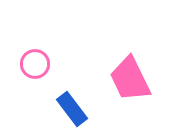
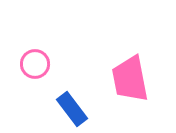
pink trapezoid: rotated 15 degrees clockwise
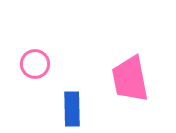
blue rectangle: rotated 36 degrees clockwise
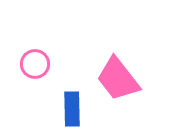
pink trapezoid: moved 12 px left; rotated 27 degrees counterclockwise
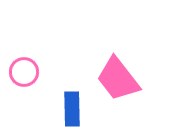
pink circle: moved 11 px left, 8 px down
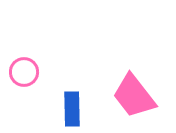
pink trapezoid: moved 16 px right, 17 px down
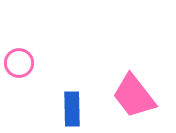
pink circle: moved 5 px left, 9 px up
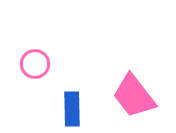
pink circle: moved 16 px right, 1 px down
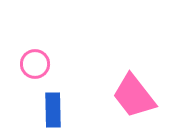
blue rectangle: moved 19 px left, 1 px down
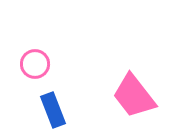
blue rectangle: rotated 20 degrees counterclockwise
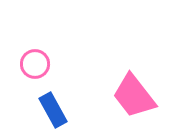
blue rectangle: rotated 8 degrees counterclockwise
